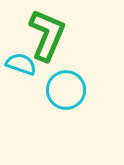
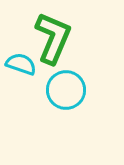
green L-shape: moved 6 px right, 3 px down
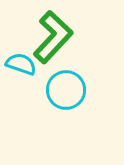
green L-shape: moved 1 px up; rotated 20 degrees clockwise
